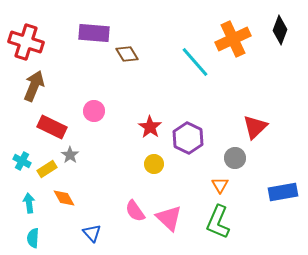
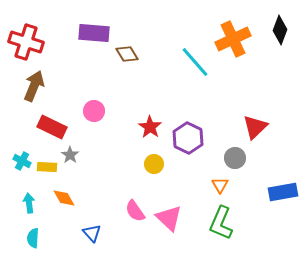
yellow rectangle: moved 2 px up; rotated 36 degrees clockwise
green L-shape: moved 3 px right, 1 px down
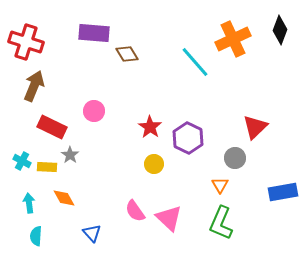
cyan semicircle: moved 3 px right, 2 px up
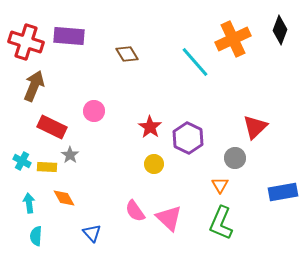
purple rectangle: moved 25 px left, 3 px down
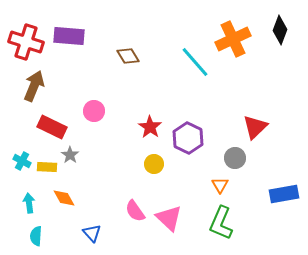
brown diamond: moved 1 px right, 2 px down
blue rectangle: moved 1 px right, 2 px down
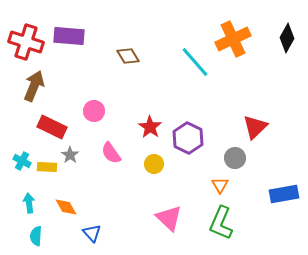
black diamond: moved 7 px right, 8 px down; rotated 8 degrees clockwise
orange diamond: moved 2 px right, 9 px down
pink semicircle: moved 24 px left, 58 px up
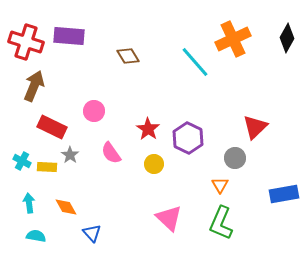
red star: moved 2 px left, 2 px down
cyan semicircle: rotated 96 degrees clockwise
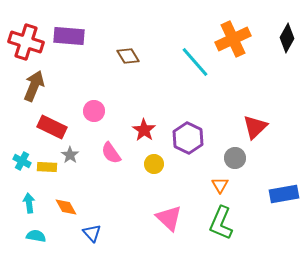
red star: moved 4 px left, 1 px down
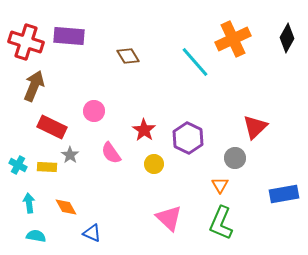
cyan cross: moved 4 px left, 4 px down
blue triangle: rotated 24 degrees counterclockwise
